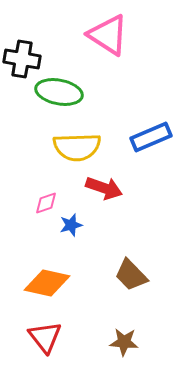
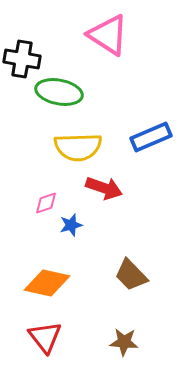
yellow semicircle: moved 1 px right
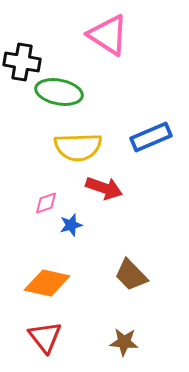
black cross: moved 3 px down
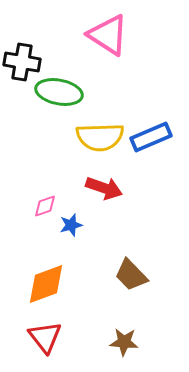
yellow semicircle: moved 22 px right, 10 px up
pink diamond: moved 1 px left, 3 px down
orange diamond: moved 1 px left, 1 px down; rotated 33 degrees counterclockwise
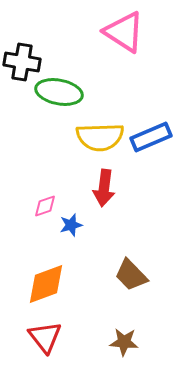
pink triangle: moved 16 px right, 3 px up
red arrow: rotated 78 degrees clockwise
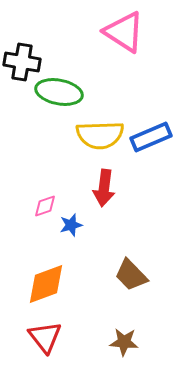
yellow semicircle: moved 2 px up
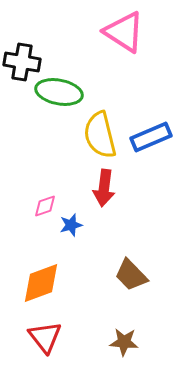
yellow semicircle: rotated 78 degrees clockwise
orange diamond: moved 5 px left, 1 px up
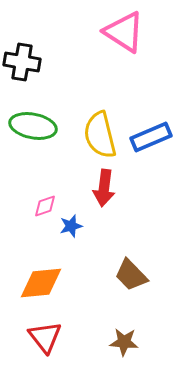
green ellipse: moved 26 px left, 34 px down
blue star: moved 1 px down
orange diamond: rotated 15 degrees clockwise
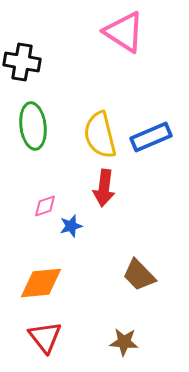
green ellipse: rotated 72 degrees clockwise
brown trapezoid: moved 8 px right
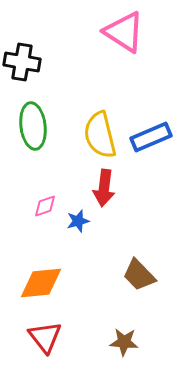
blue star: moved 7 px right, 5 px up
